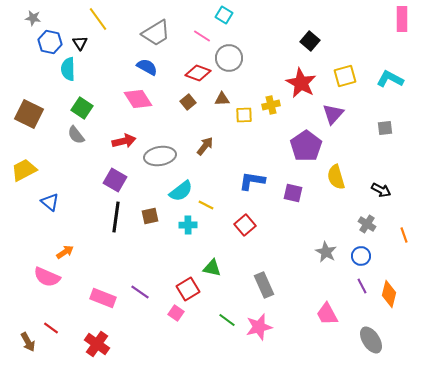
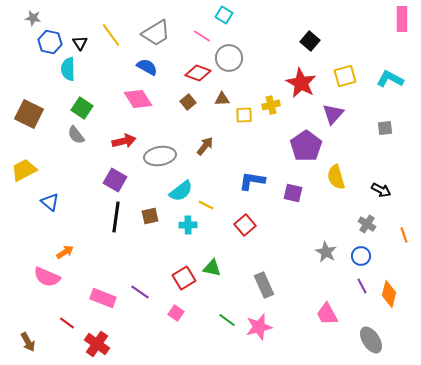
yellow line at (98, 19): moved 13 px right, 16 px down
red square at (188, 289): moved 4 px left, 11 px up
red line at (51, 328): moved 16 px right, 5 px up
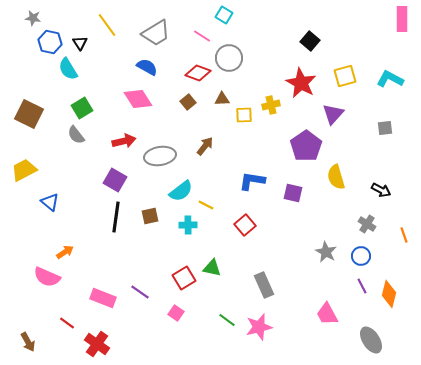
yellow line at (111, 35): moved 4 px left, 10 px up
cyan semicircle at (68, 69): rotated 30 degrees counterclockwise
green square at (82, 108): rotated 25 degrees clockwise
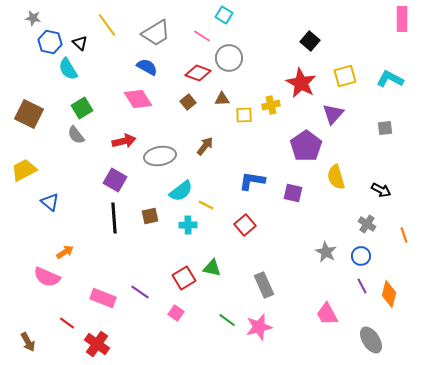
black triangle at (80, 43): rotated 14 degrees counterclockwise
black line at (116, 217): moved 2 px left, 1 px down; rotated 12 degrees counterclockwise
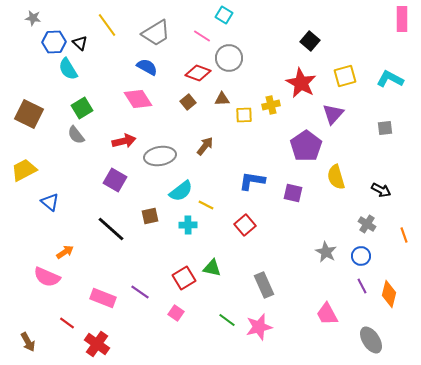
blue hexagon at (50, 42): moved 4 px right; rotated 15 degrees counterclockwise
black line at (114, 218): moved 3 px left, 11 px down; rotated 44 degrees counterclockwise
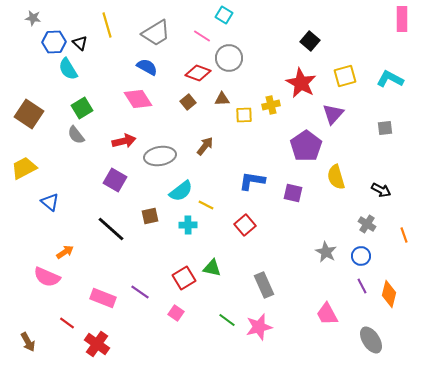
yellow line at (107, 25): rotated 20 degrees clockwise
brown square at (29, 114): rotated 8 degrees clockwise
yellow trapezoid at (24, 170): moved 2 px up
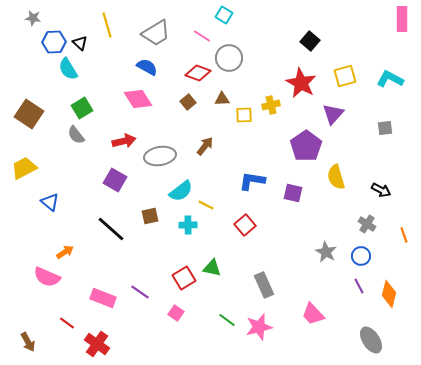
purple line at (362, 286): moved 3 px left
pink trapezoid at (327, 314): moved 14 px left; rotated 15 degrees counterclockwise
